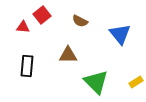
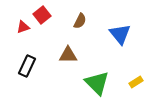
brown semicircle: rotated 91 degrees counterclockwise
red triangle: rotated 24 degrees counterclockwise
black rectangle: rotated 20 degrees clockwise
green triangle: moved 1 px right, 1 px down
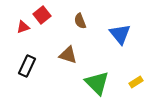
brown semicircle: rotated 133 degrees clockwise
brown triangle: rotated 18 degrees clockwise
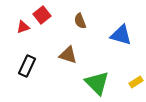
blue triangle: moved 1 px right, 1 px down; rotated 35 degrees counterclockwise
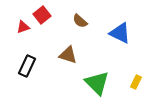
brown semicircle: rotated 28 degrees counterclockwise
blue triangle: moved 1 px left, 2 px up; rotated 10 degrees clockwise
yellow rectangle: rotated 32 degrees counterclockwise
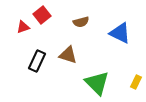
brown semicircle: moved 1 px right, 1 px down; rotated 56 degrees counterclockwise
black rectangle: moved 10 px right, 5 px up
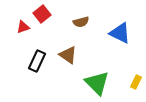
red square: moved 1 px up
brown triangle: rotated 18 degrees clockwise
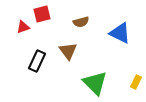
red square: rotated 24 degrees clockwise
brown triangle: moved 4 px up; rotated 18 degrees clockwise
green triangle: moved 2 px left
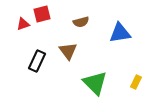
red triangle: moved 3 px up
blue triangle: rotated 35 degrees counterclockwise
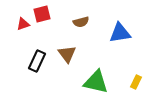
brown triangle: moved 1 px left, 3 px down
green triangle: moved 1 px right, 1 px up; rotated 32 degrees counterclockwise
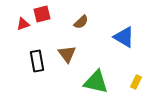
brown semicircle: rotated 28 degrees counterclockwise
blue triangle: moved 4 px right, 4 px down; rotated 40 degrees clockwise
black rectangle: rotated 35 degrees counterclockwise
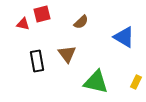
red triangle: rotated 32 degrees clockwise
